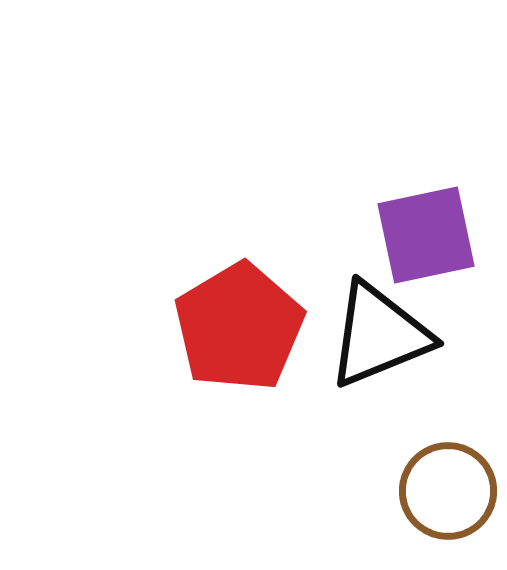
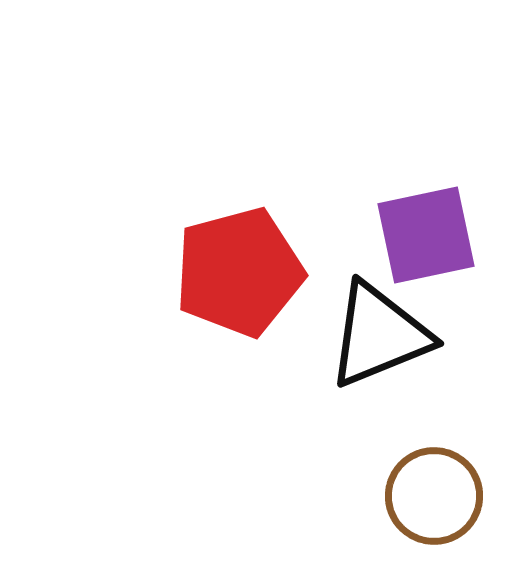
red pentagon: moved 55 px up; rotated 16 degrees clockwise
brown circle: moved 14 px left, 5 px down
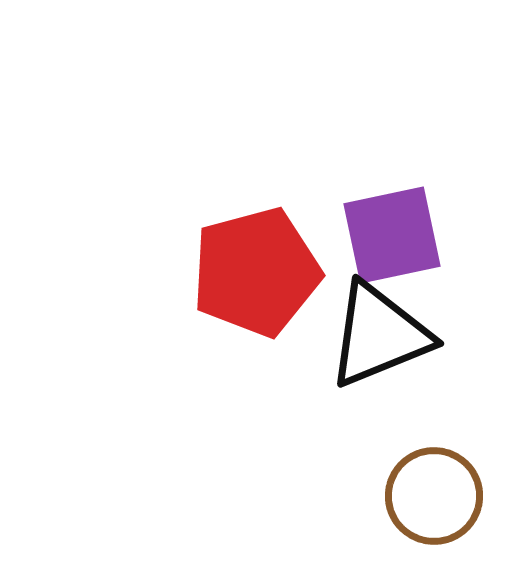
purple square: moved 34 px left
red pentagon: moved 17 px right
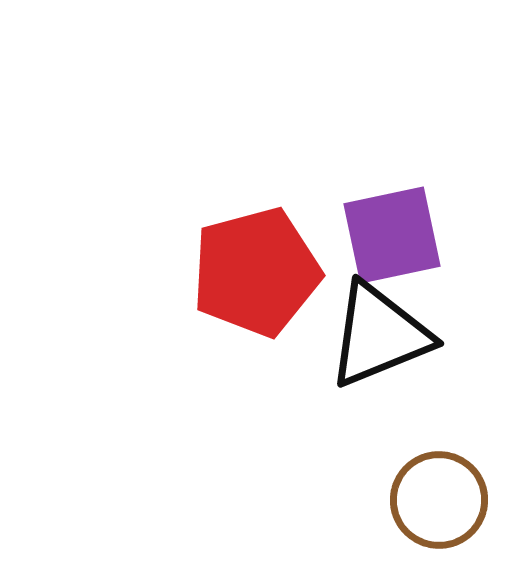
brown circle: moved 5 px right, 4 px down
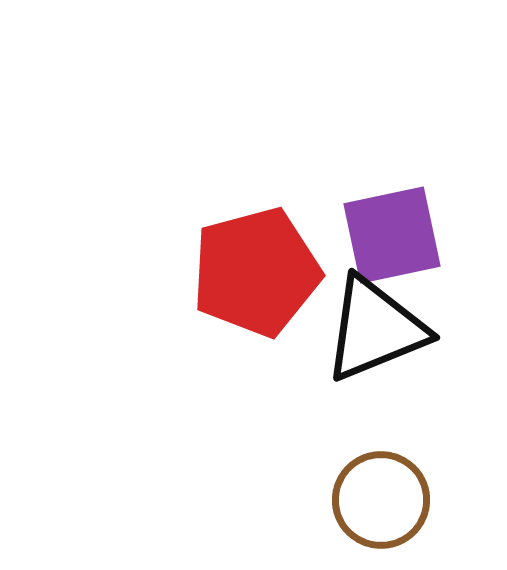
black triangle: moved 4 px left, 6 px up
brown circle: moved 58 px left
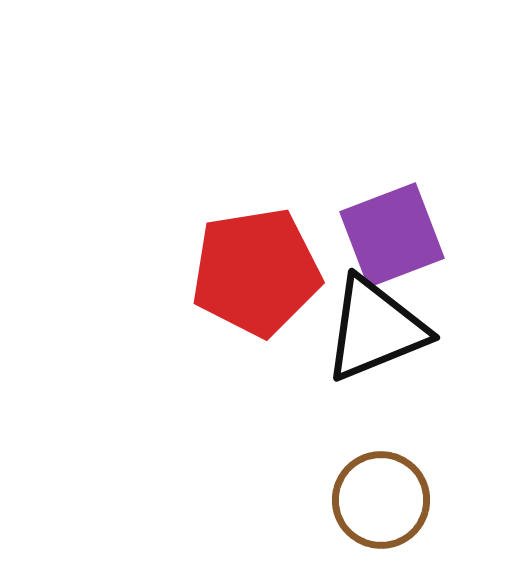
purple square: rotated 9 degrees counterclockwise
red pentagon: rotated 6 degrees clockwise
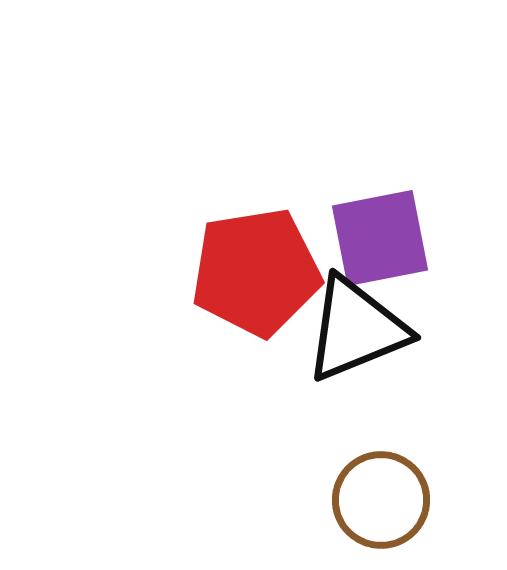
purple square: moved 12 px left, 3 px down; rotated 10 degrees clockwise
black triangle: moved 19 px left
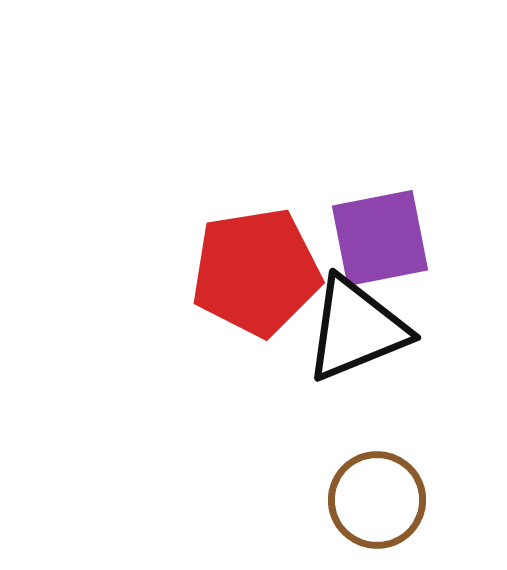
brown circle: moved 4 px left
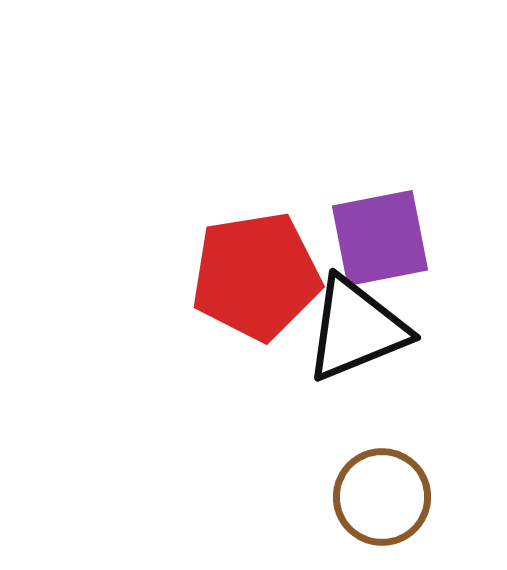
red pentagon: moved 4 px down
brown circle: moved 5 px right, 3 px up
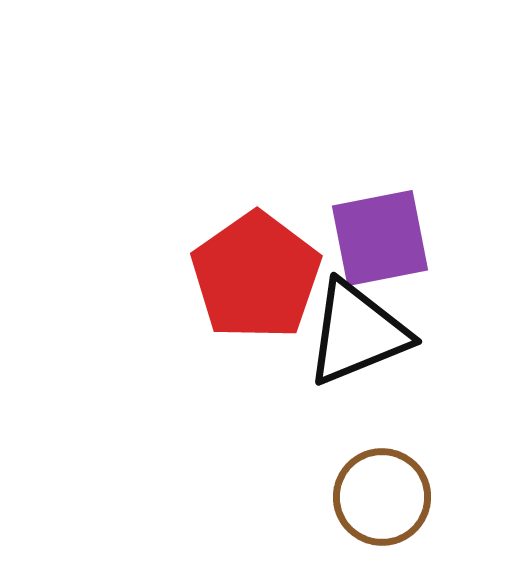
red pentagon: rotated 26 degrees counterclockwise
black triangle: moved 1 px right, 4 px down
